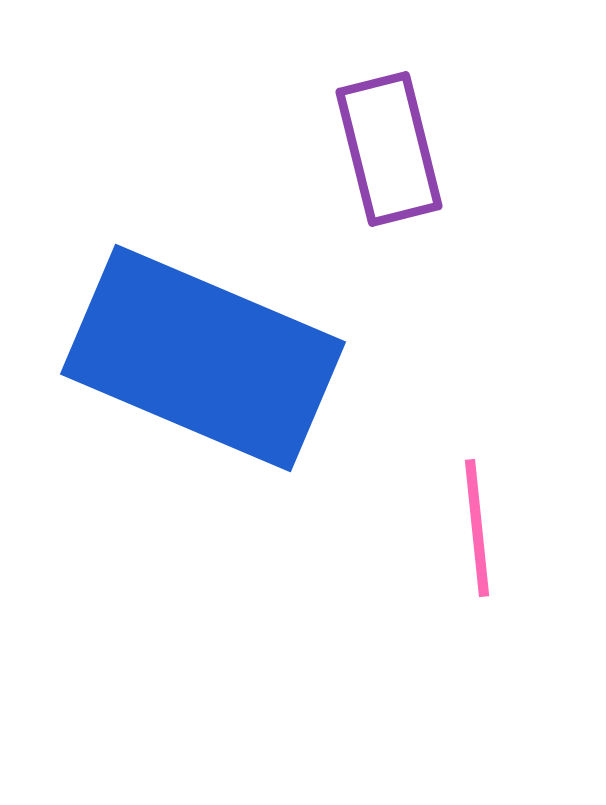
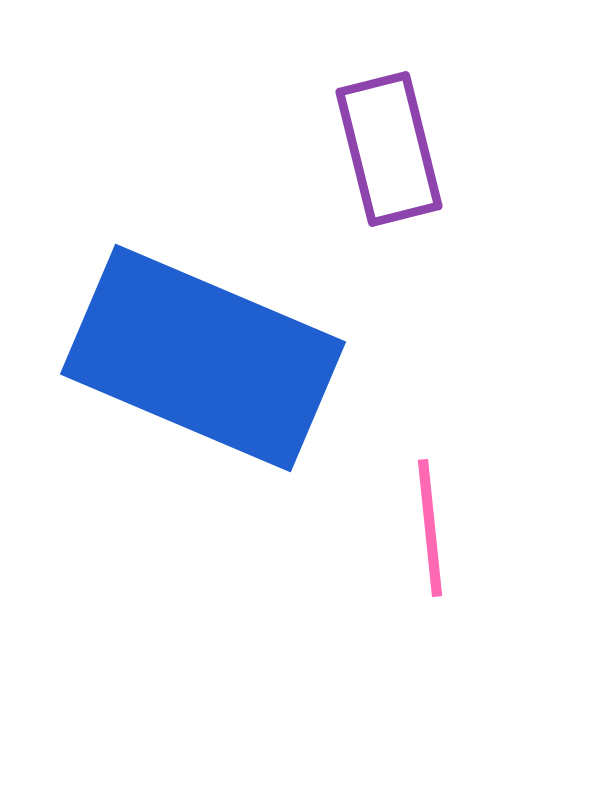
pink line: moved 47 px left
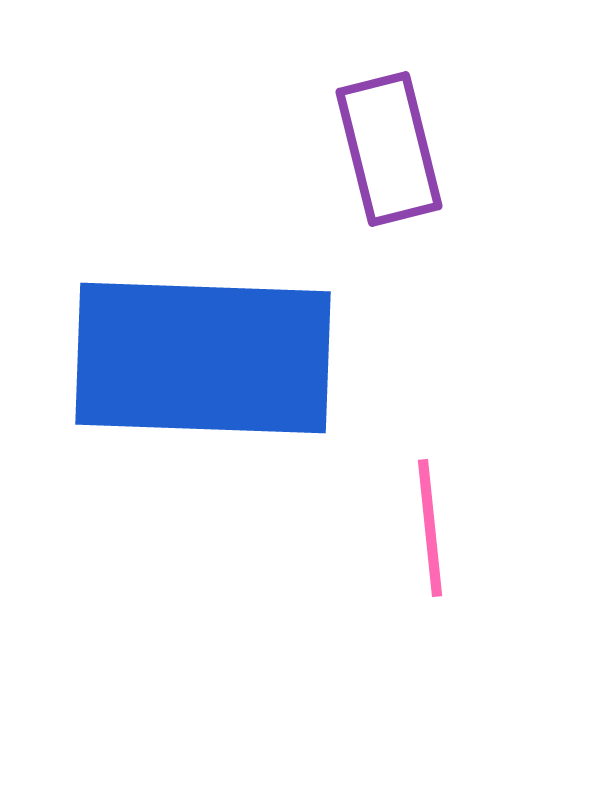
blue rectangle: rotated 21 degrees counterclockwise
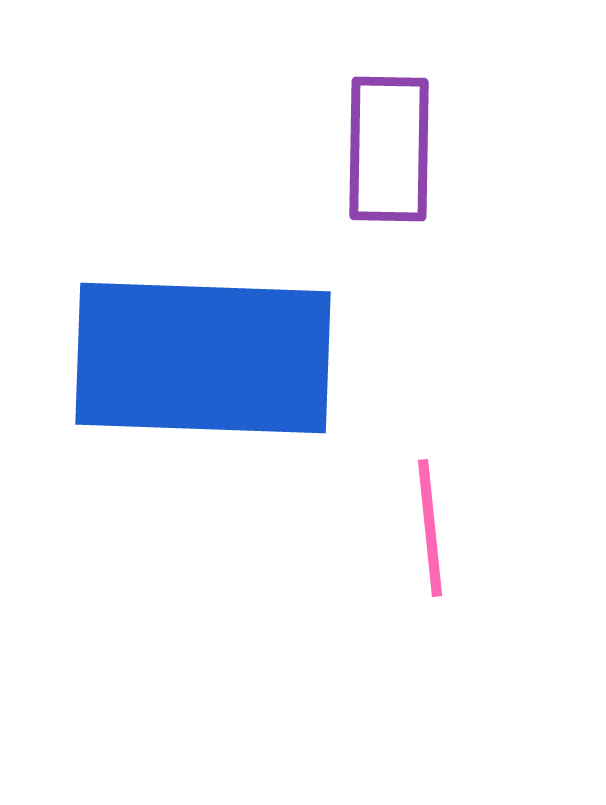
purple rectangle: rotated 15 degrees clockwise
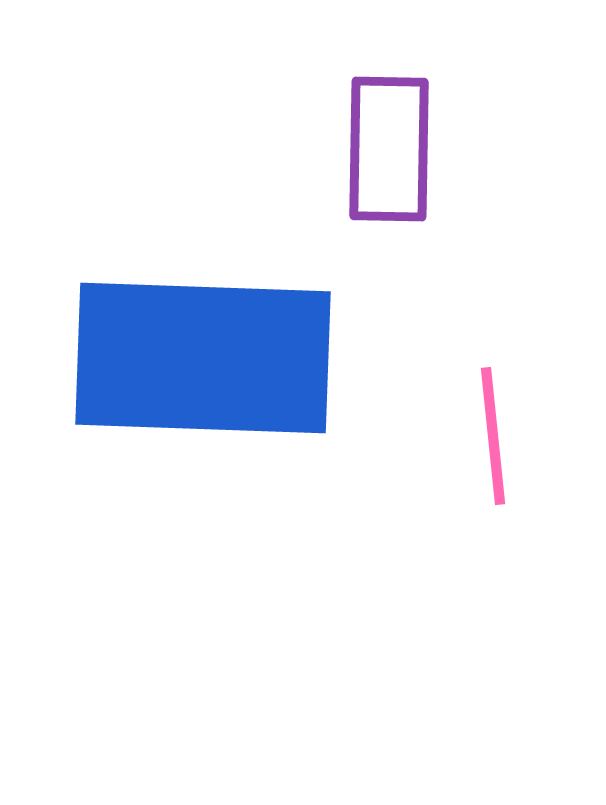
pink line: moved 63 px right, 92 px up
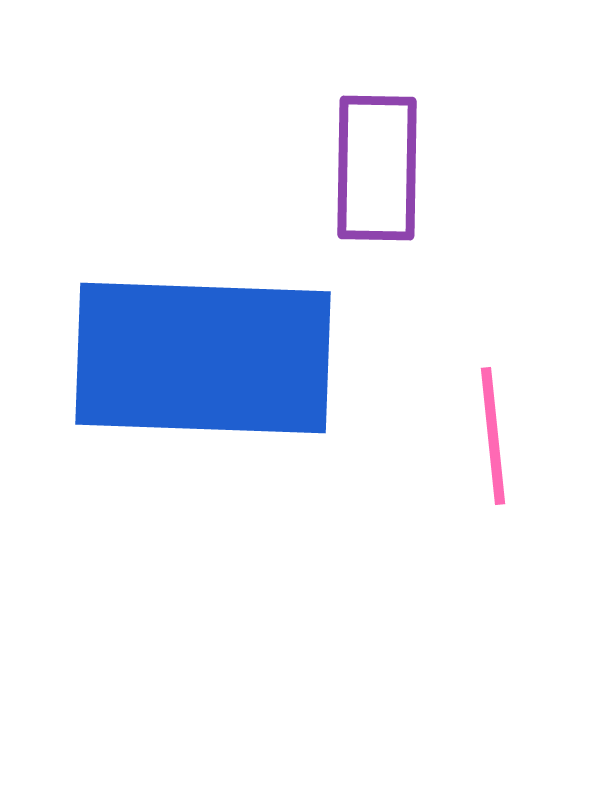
purple rectangle: moved 12 px left, 19 px down
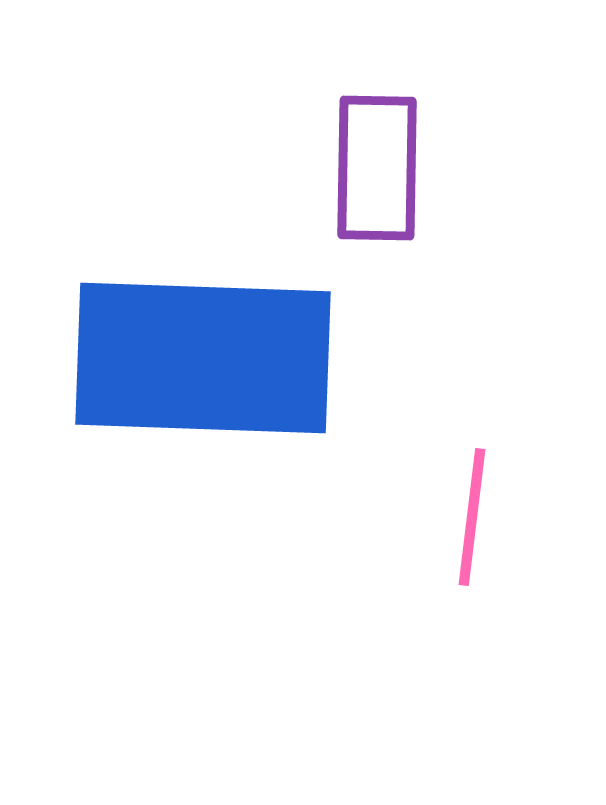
pink line: moved 21 px left, 81 px down; rotated 13 degrees clockwise
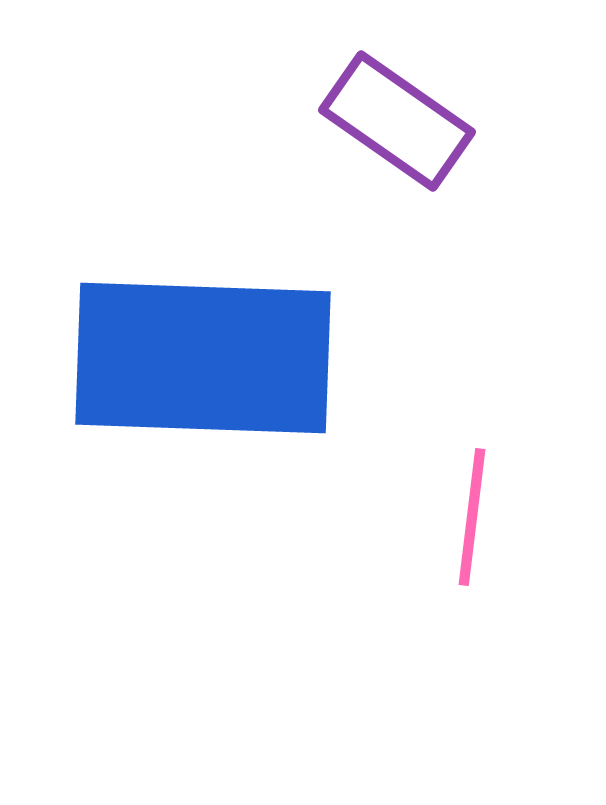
purple rectangle: moved 20 px right, 47 px up; rotated 56 degrees counterclockwise
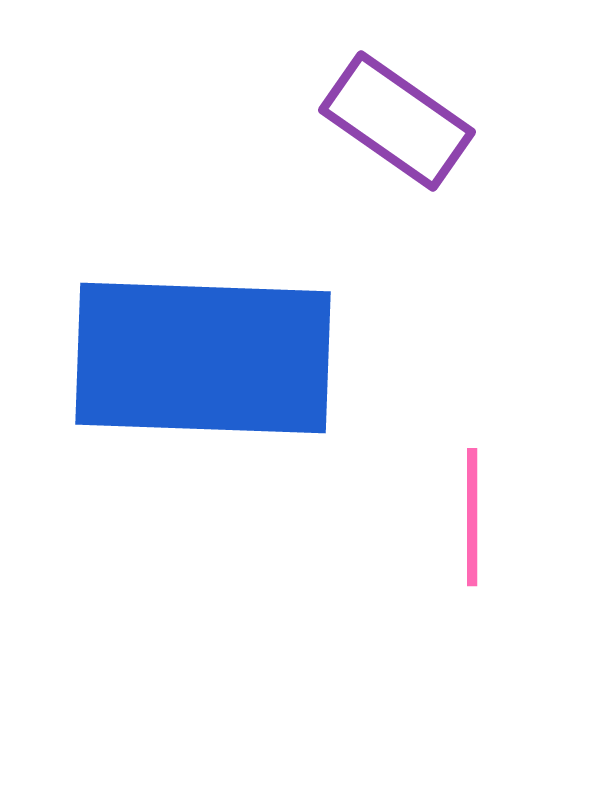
pink line: rotated 7 degrees counterclockwise
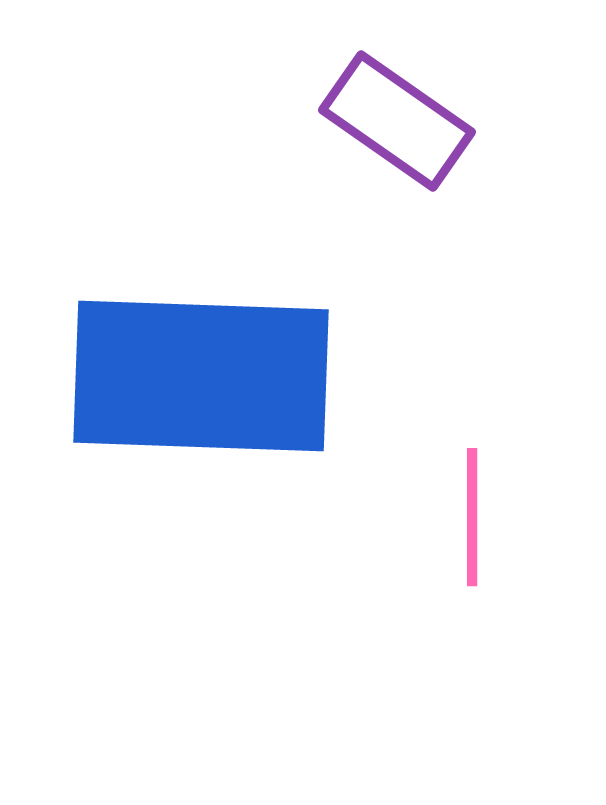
blue rectangle: moved 2 px left, 18 px down
